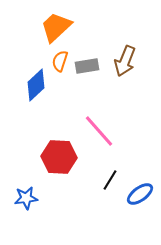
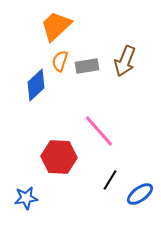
orange trapezoid: moved 1 px up
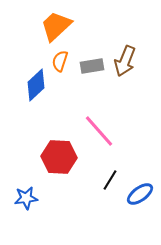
gray rectangle: moved 5 px right
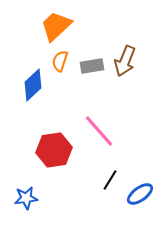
blue diamond: moved 3 px left
red hexagon: moved 5 px left, 7 px up; rotated 12 degrees counterclockwise
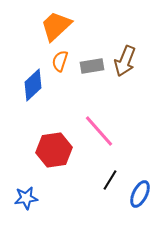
blue ellipse: rotated 28 degrees counterclockwise
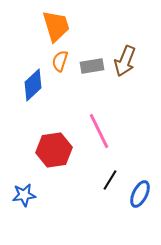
orange trapezoid: rotated 116 degrees clockwise
pink line: rotated 15 degrees clockwise
blue star: moved 2 px left, 3 px up
